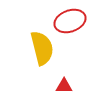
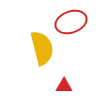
red ellipse: moved 1 px right, 1 px down
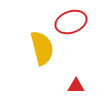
red triangle: moved 12 px right
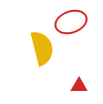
red triangle: moved 3 px right
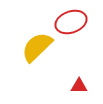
yellow semicircle: moved 5 px left, 1 px up; rotated 120 degrees counterclockwise
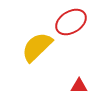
red ellipse: rotated 12 degrees counterclockwise
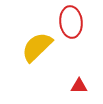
red ellipse: rotated 64 degrees counterclockwise
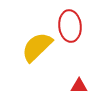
red ellipse: moved 1 px left, 4 px down
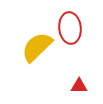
red ellipse: moved 2 px down
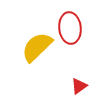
red triangle: rotated 36 degrees counterclockwise
